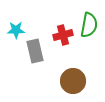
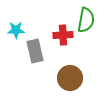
green semicircle: moved 3 px left, 5 px up
red cross: rotated 12 degrees clockwise
brown circle: moved 3 px left, 3 px up
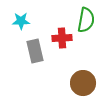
cyan star: moved 5 px right, 9 px up
red cross: moved 1 px left, 3 px down
brown circle: moved 13 px right, 5 px down
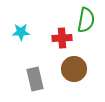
cyan star: moved 11 px down
gray rectangle: moved 28 px down
brown circle: moved 9 px left, 14 px up
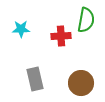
cyan star: moved 3 px up
red cross: moved 1 px left, 2 px up
brown circle: moved 7 px right, 14 px down
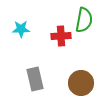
green semicircle: moved 2 px left
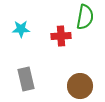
green semicircle: moved 1 px right, 3 px up
gray rectangle: moved 9 px left
brown circle: moved 1 px left, 3 px down
